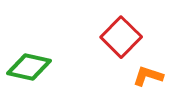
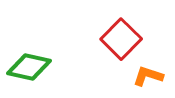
red square: moved 2 px down
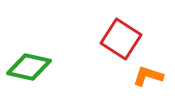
red square: rotated 12 degrees counterclockwise
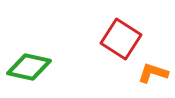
orange L-shape: moved 5 px right, 3 px up
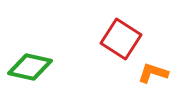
green diamond: moved 1 px right
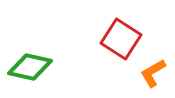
orange L-shape: rotated 48 degrees counterclockwise
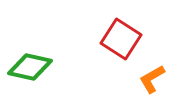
orange L-shape: moved 1 px left, 6 px down
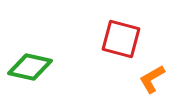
red square: rotated 18 degrees counterclockwise
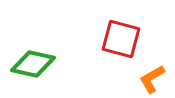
green diamond: moved 3 px right, 3 px up
